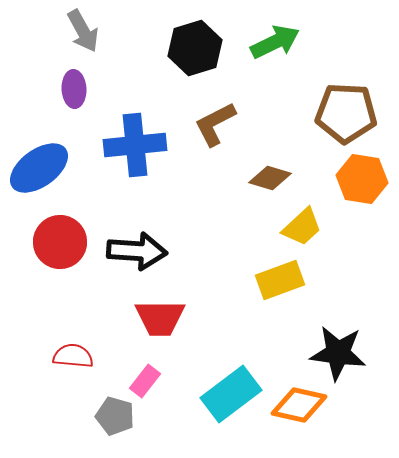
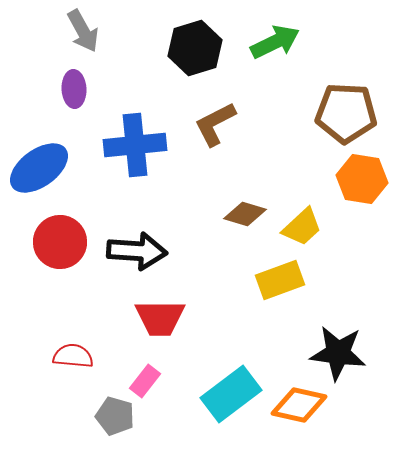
brown diamond: moved 25 px left, 36 px down
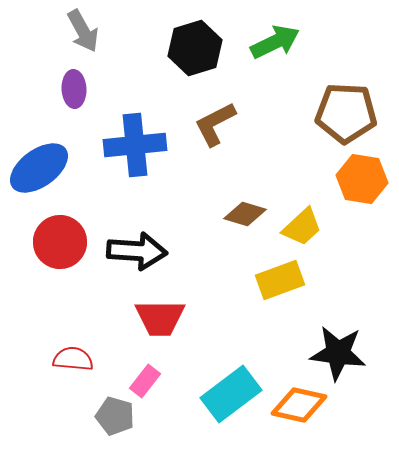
red semicircle: moved 3 px down
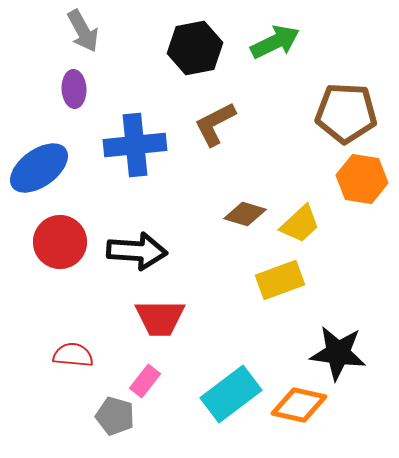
black hexagon: rotated 6 degrees clockwise
yellow trapezoid: moved 2 px left, 3 px up
red semicircle: moved 4 px up
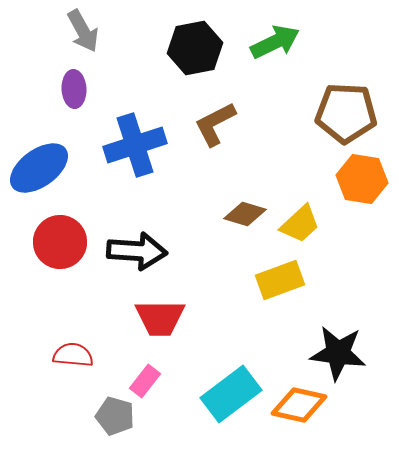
blue cross: rotated 12 degrees counterclockwise
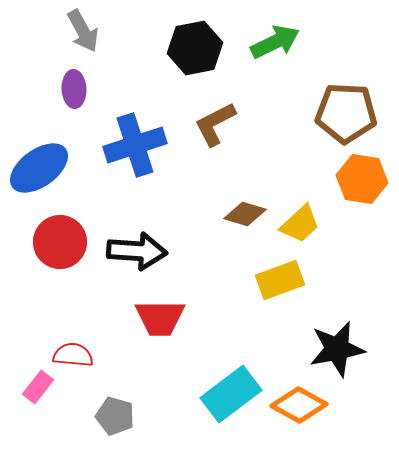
black star: moved 1 px left, 4 px up; rotated 18 degrees counterclockwise
pink rectangle: moved 107 px left, 6 px down
orange diamond: rotated 16 degrees clockwise
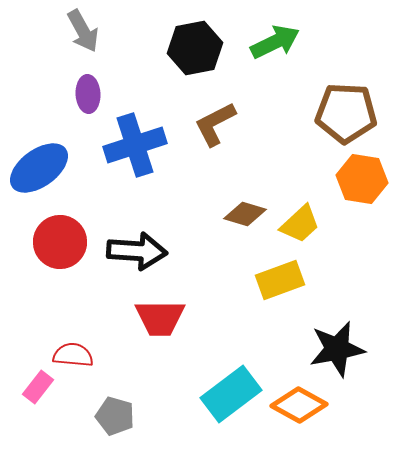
purple ellipse: moved 14 px right, 5 px down
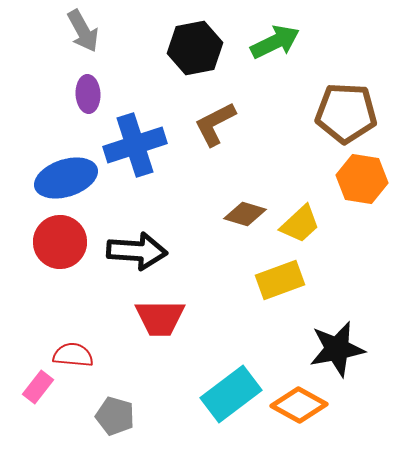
blue ellipse: moved 27 px right, 10 px down; rotated 18 degrees clockwise
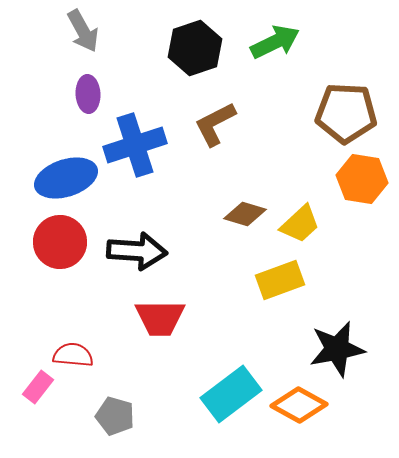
black hexagon: rotated 8 degrees counterclockwise
